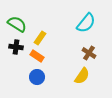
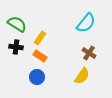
orange rectangle: moved 3 px right
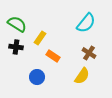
orange rectangle: moved 13 px right
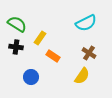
cyan semicircle: rotated 25 degrees clockwise
blue circle: moved 6 px left
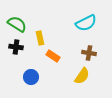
yellow rectangle: rotated 48 degrees counterclockwise
brown cross: rotated 24 degrees counterclockwise
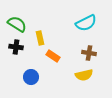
yellow semicircle: moved 2 px right, 1 px up; rotated 42 degrees clockwise
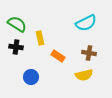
orange rectangle: moved 5 px right
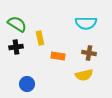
cyan semicircle: rotated 25 degrees clockwise
black cross: rotated 16 degrees counterclockwise
orange rectangle: rotated 24 degrees counterclockwise
blue circle: moved 4 px left, 7 px down
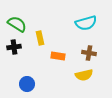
cyan semicircle: rotated 15 degrees counterclockwise
black cross: moved 2 px left
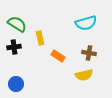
orange rectangle: rotated 24 degrees clockwise
blue circle: moved 11 px left
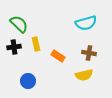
green semicircle: moved 2 px right; rotated 12 degrees clockwise
yellow rectangle: moved 4 px left, 6 px down
blue circle: moved 12 px right, 3 px up
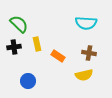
cyan semicircle: rotated 20 degrees clockwise
yellow rectangle: moved 1 px right
